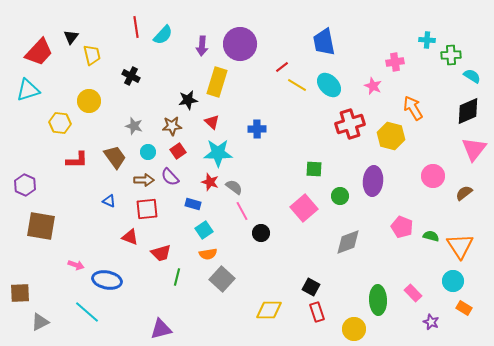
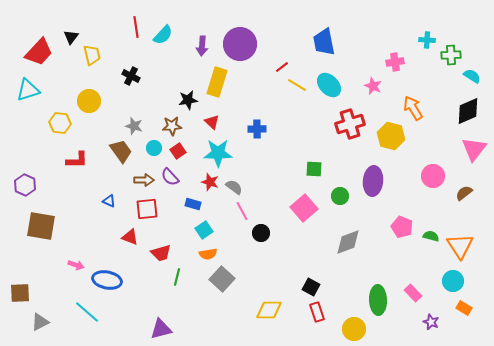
cyan circle at (148, 152): moved 6 px right, 4 px up
brown trapezoid at (115, 157): moved 6 px right, 6 px up
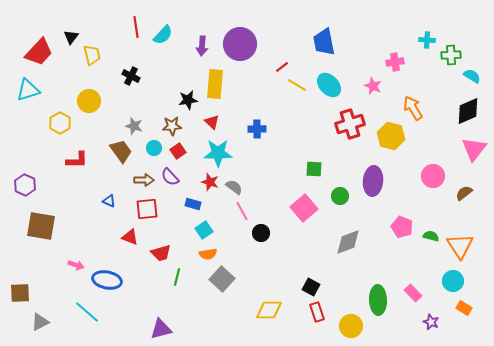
yellow rectangle at (217, 82): moved 2 px left, 2 px down; rotated 12 degrees counterclockwise
yellow hexagon at (60, 123): rotated 25 degrees clockwise
yellow circle at (354, 329): moved 3 px left, 3 px up
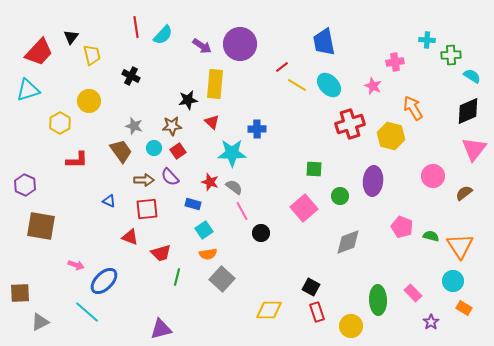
purple arrow at (202, 46): rotated 60 degrees counterclockwise
cyan star at (218, 153): moved 14 px right
blue ellipse at (107, 280): moved 3 px left, 1 px down; rotated 56 degrees counterclockwise
purple star at (431, 322): rotated 14 degrees clockwise
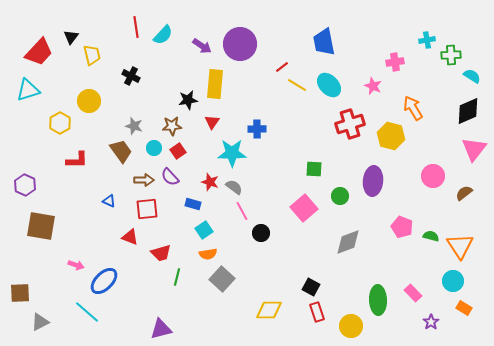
cyan cross at (427, 40): rotated 14 degrees counterclockwise
red triangle at (212, 122): rotated 21 degrees clockwise
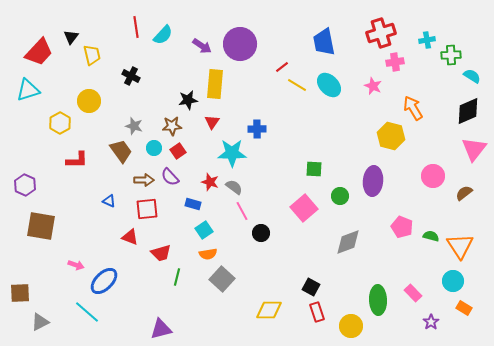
red cross at (350, 124): moved 31 px right, 91 px up
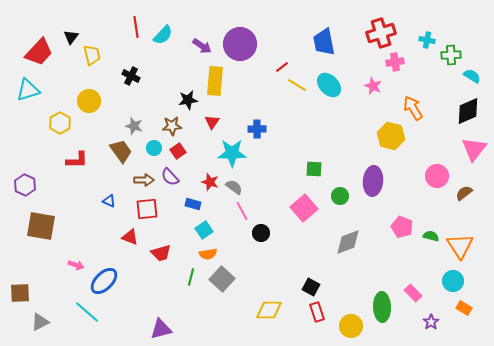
cyan cross at (427, 40): rotated 21 degrees clockwise
yellow rectangle at (215, 84): moved 3 px up
pink circle at (433, 176): moved 4 px right
green line at (177, 277): moved 14 px right
green ellipse at (378, 300): moved 4 px right, 7 px down
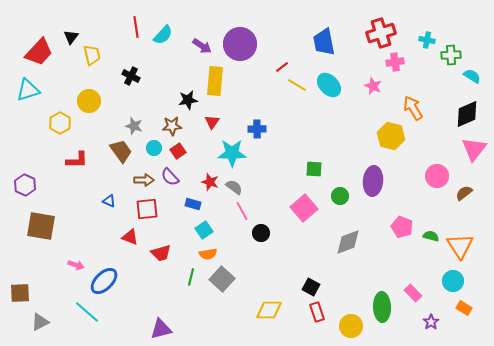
black diamond at (468, 111): moved 1 px left, 3 px down
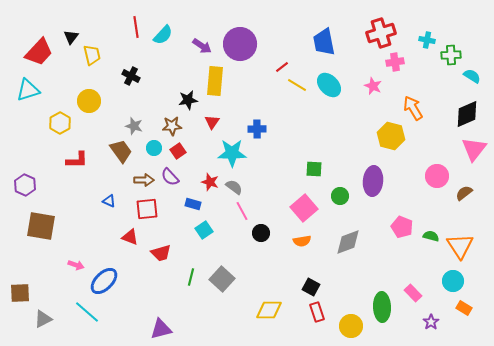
orange semicircle at (208, 254): moved 94 px right, 13 px up
gray triangle at (40, 322): moved 3 px right, 3 px up
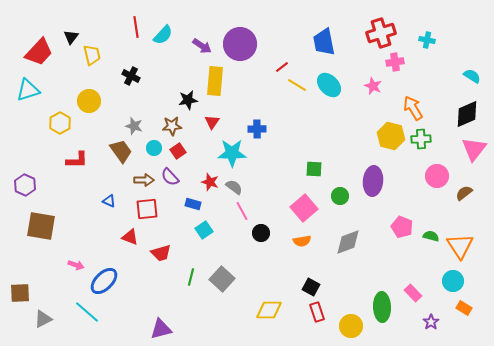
green cross at (451, 55): moved 30 px left, 84 px down
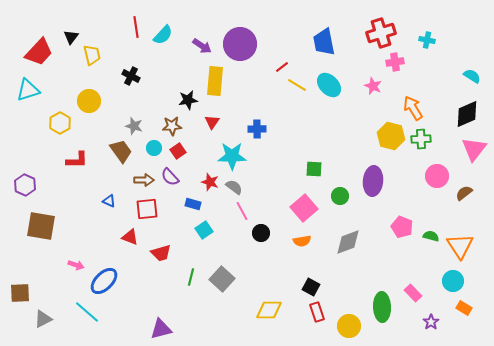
cyan star at (232, 153): moved 3 px down
yellow circle at (351, 326): moved 2 px left
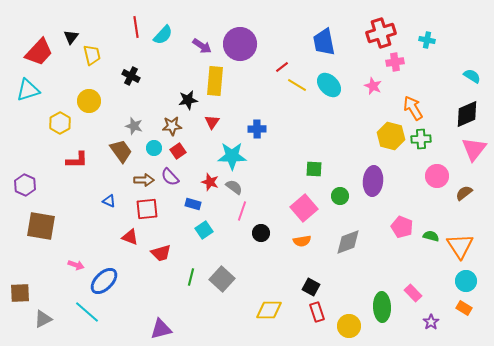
pink line at (242, 211): rotated 48 degrees clockwise
cyan circle at (453, 281): moved 13 px right
